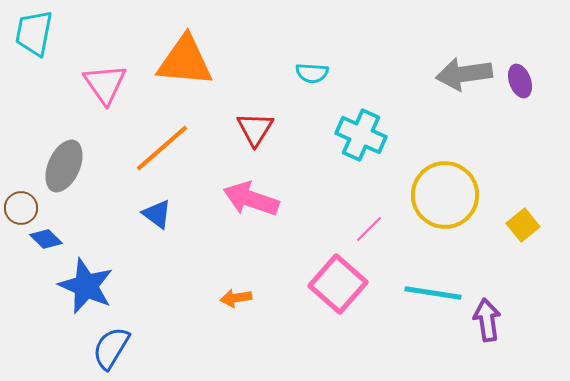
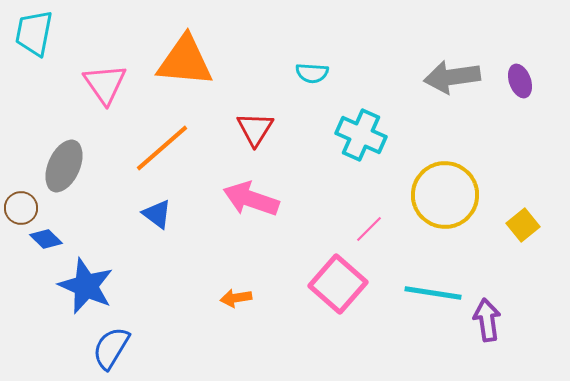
gray arrow: moved 12 px left, 3 px down
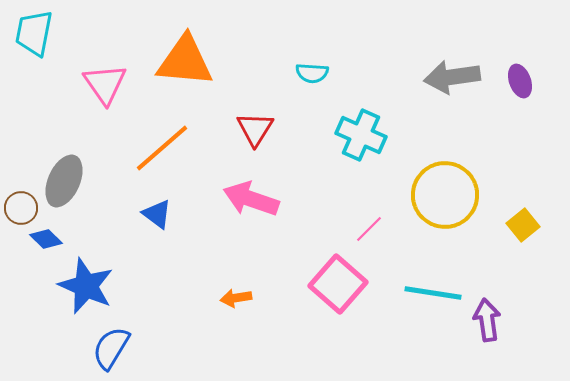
gray ellipse: moved 15 px down
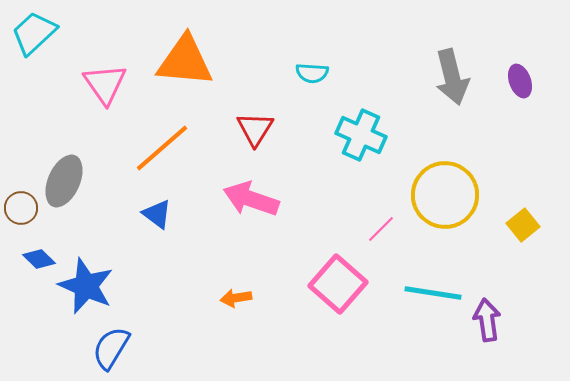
cyan trapezoid: rotated 36 degrees clockwise
gray arrow: rotated 96 degrees counterclockwise
pink line: moved 12 px right
blue diamond: moved 7 px left, 20 px down
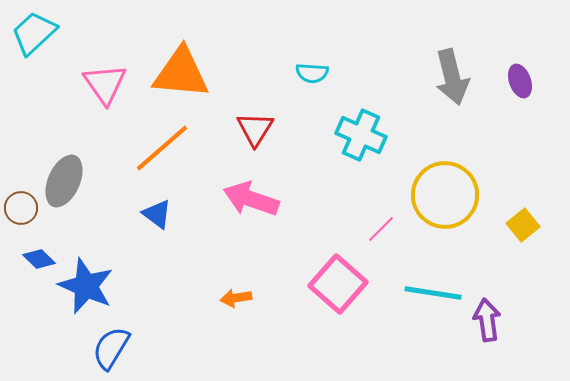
orange triangle: moved 4 px left, 12 px down
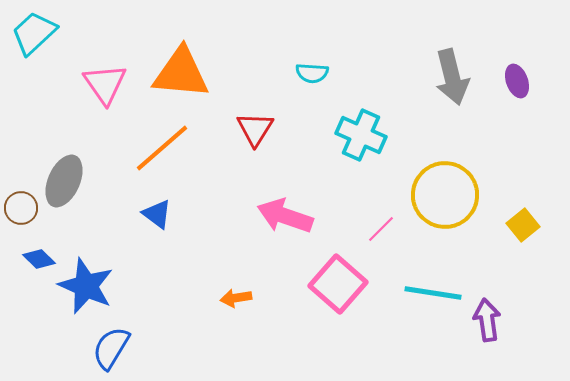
purple ellipse: moved 3 px left
pink arrow: moved 34 px right, 17 px down
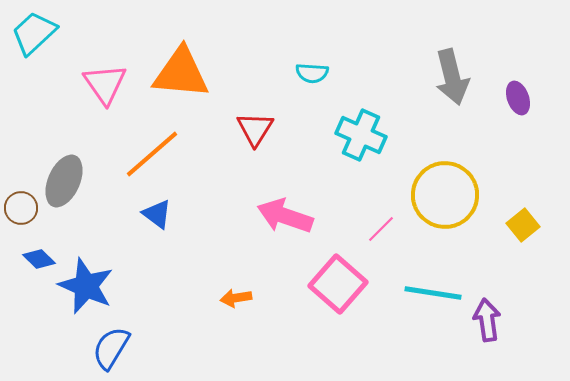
purple ellipse: moved 1 px right, 17 px down
orange line: moved 10 px left, 6 px down
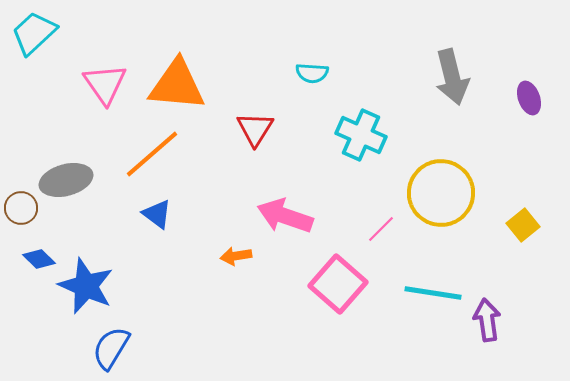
orange triangle: moved 4 px left, 12 px down
purple ellipse: moved 11 px right
gray ellipse: moved 2 px right, 1 px up; rotated 51 degrees clockwise
yellow circle: moved 4 px left, 2 px up
orange arrow: moved 42 px up
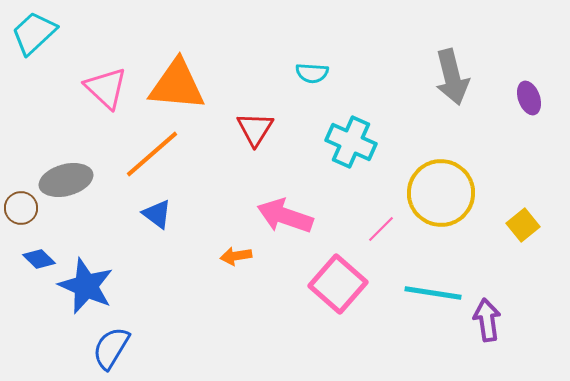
pink triangle: moved 1 px right, 4 px down; rotated 12 degrees counterclockwise
cyan cross: moved 10 px left, 7 px down
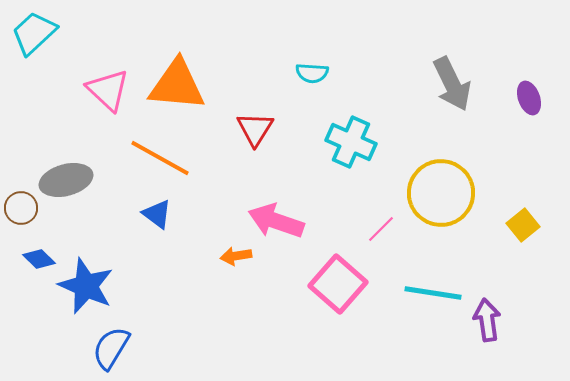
gray arrow: moved 7 px down; rotated 12 degrees counterclockwise
pink triangle: moved 2 px right, 2 px down
orange line: moved 8 px right, 4 px down; rotated 70 degrees clockwise
pink arrow: moved 9 px left, 5 px down
